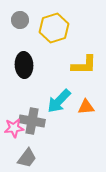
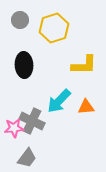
gray cross: rotated 15 degrees clockwise
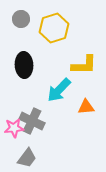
gray circle: moved 1 px right, 1 px up
cyan arrow: moved 11 px up
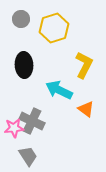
yellow L-shape: rotated 64 degrees counterclockwise
cyan arrow: rotated 72 degrees clockwise
orange triangle: moved 2 px down; rotated 42 degrees clockwise
gray trapezoid: moved 1 px right, 2 px up; rotated 70 degrees counterclockwise
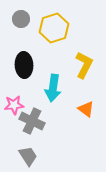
cyan arrow: moved 6 px left, 2 px up; rotated 108 degrees counterclockwise
pink star: moved 23 px up
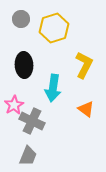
pink star: rotated 24 degrees counterclockwise
gray trapezoid: rotated 55 degrees clockwise
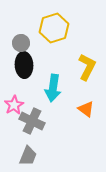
gray circle: moved 24 px down
yellow L-shape: moved 3 px right, 2 px down
